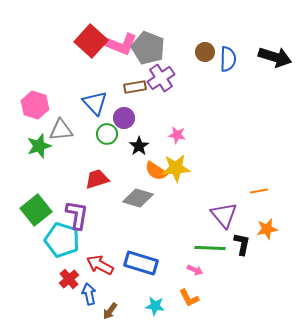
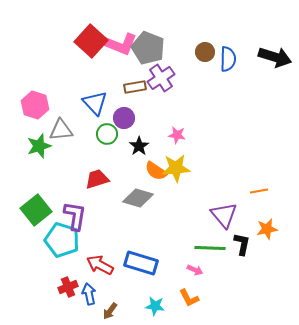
purple L-shape: moved 2 px left, 1 px down
red cross: moved 1 px left, 8 px down; rotated 18 degrees clockwise
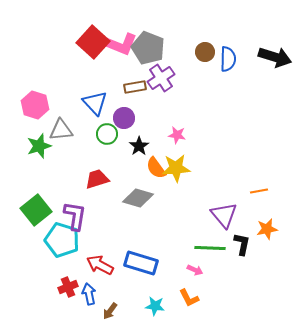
red square: moved 2 px right, 1 px down
orange semicircle: moved 3 px up; rotated 20 degrees clockwise
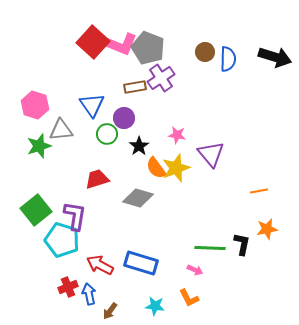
blue triangle: moved 3 px left, 2 px down; rotated 8 degrees clockwise
yellow star: rotated 16 degrees counterclockwise
purple triangle: moved 13 px left, 61 px up
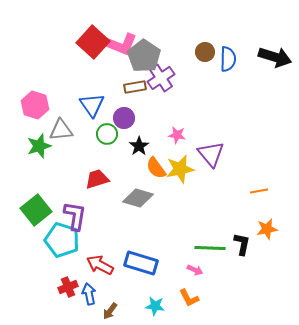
gray pentagon: moved 4 px left, 8 px down; rotated 12 degrees clockwise
yellow star: moved 4 px right, 1 px down; rotated 8 degrees clockwise
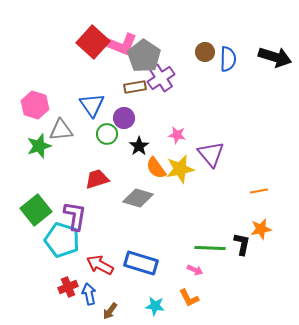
orange star: moved 6 px left
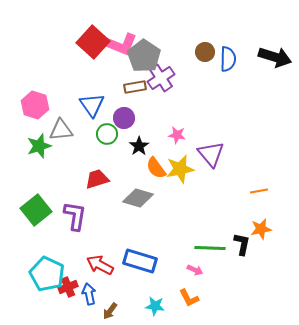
cyan pentagon: moved 15 px left, 34 px down; rotated 8 degrees clockwise
blue rectangle: moved 1 px left, 2 px up
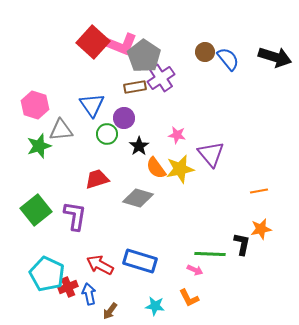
blue semicircle: rotated 40 degrees counterclockwise
green line: moved 6 px down
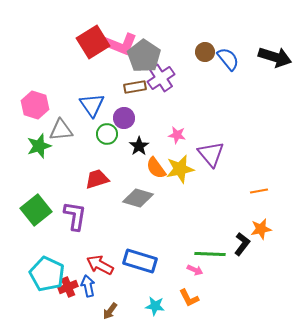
red square: rotated 16 degrees clockwise
black L-shape: rotated 25 degrees clockwise
blue arrow: moved 1 px left, 8 px up
